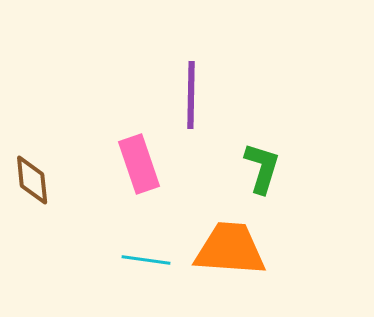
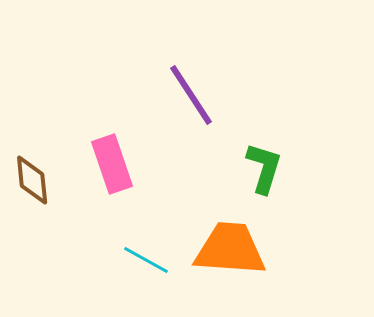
purple line: rotated 34 degrees counterclockwise
pink rectangle: moved 27 px left
green L-shape: moved 2 px right
cyan line: rotated 21 degrees clockwise
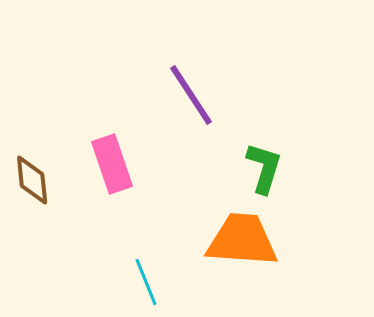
orange trapezoid: moved 12 px right, 9 px up
cyan line: moved 22 px down; rotated 39 degrees clockwise
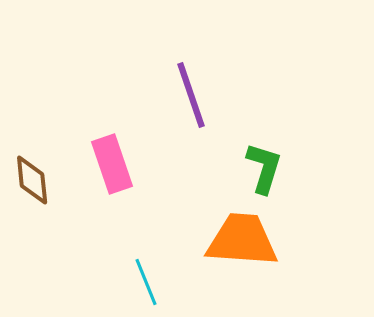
purple line: rotated 14 degrees clockwise
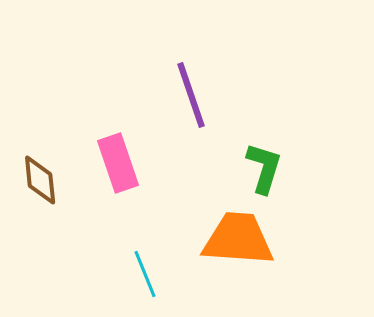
pink rectangle: moved 6 px right, 1 px up
brown diamond: moved 8 px right
orange trapezoid: moved 4 px left, 1 px up
cyan line: moved 1 px left, 8 px up
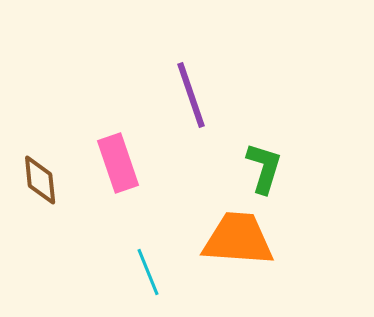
cyan line: moved 3 px right, 2 px up
